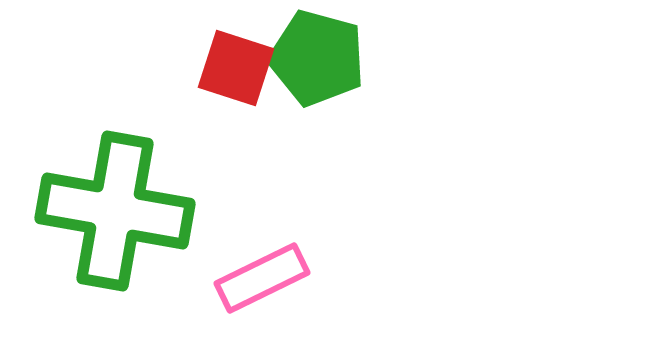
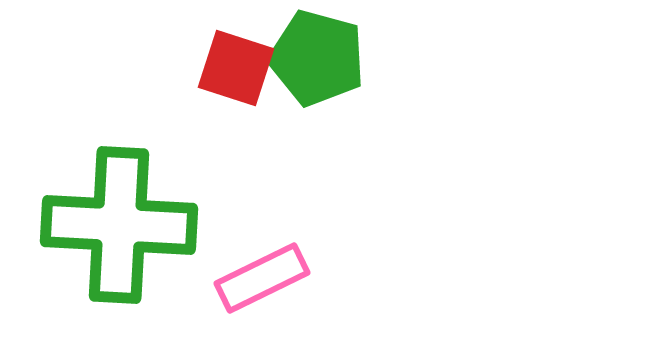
green cross: moved 4 px right, 14 px down; rotated 7 degrees counterclockwise
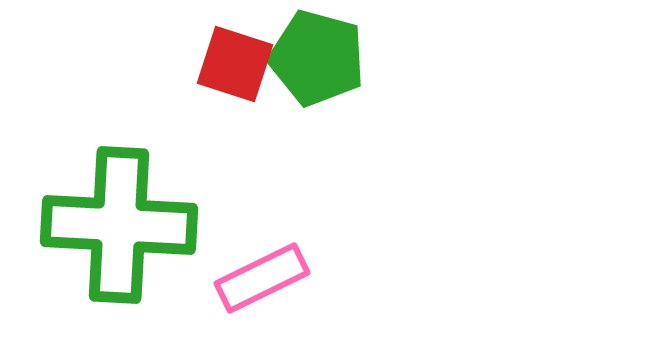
red square: moved 1 px left, 4 px up
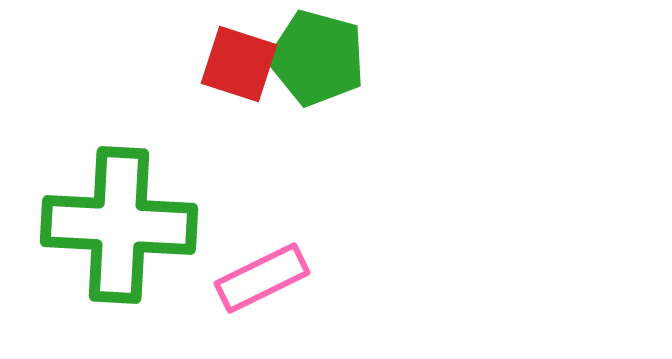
red square: moved 4 px right
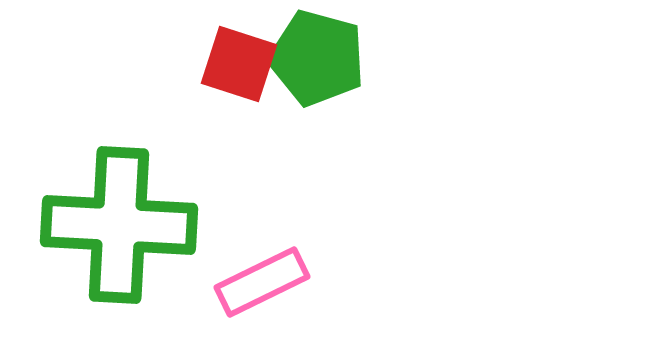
pink rectangle: moved 4 px down
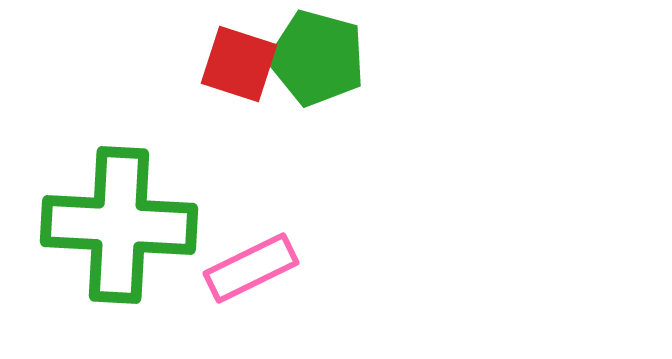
pink rectangle: moved 11 px left, 14 px up
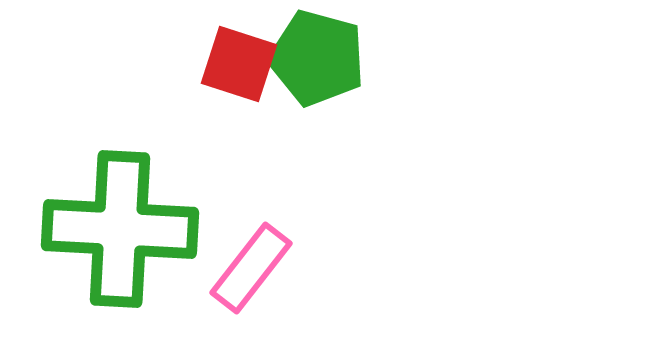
green cross: moved 1 px right, 4 px down
pink rectangle: rotated 26 degrees counterclockwise
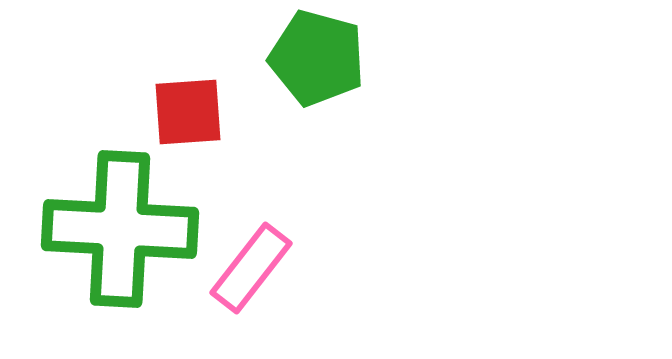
red square: moved 51 px left, 48 px down; rotated 22 degrees counterclockwise
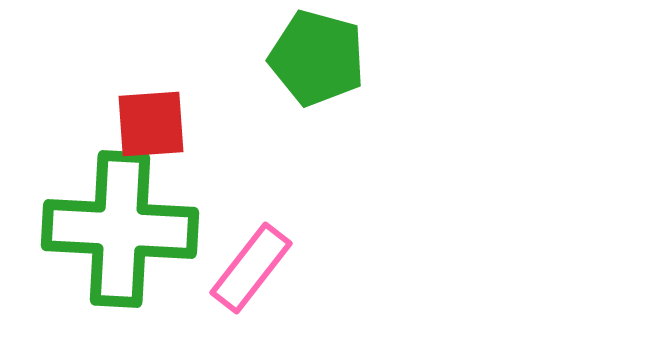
red square: moved 37 px left, 12 px down
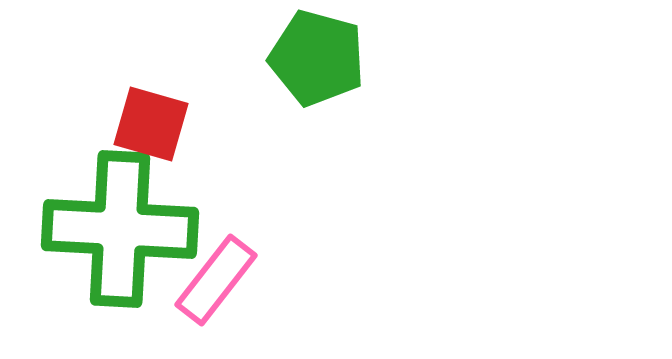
red square: rotated 20 degrees clockwise
pink rectangle: moved 35 px left, 12 px down
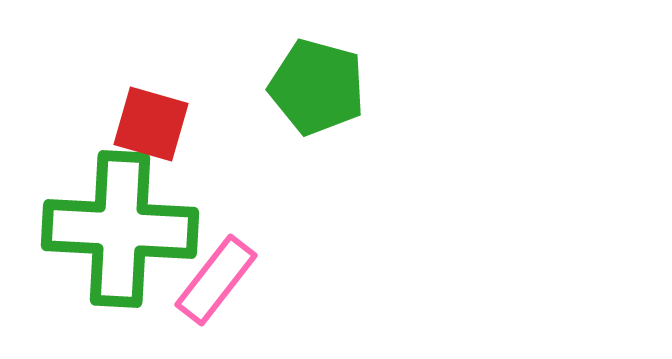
green pentagon: moved 29 px down
